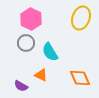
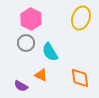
orange diamond: rotated 15 degrees clockwise
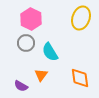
orange triangle: rotated 40 degrees clockwise
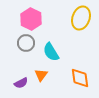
cyan semicircle: moved 1 px right
purple semicircle: moved 3 px up; rotated 56 degrees counterclockwise
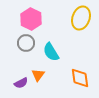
orange triangle: moved 3 px left
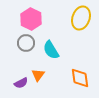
cyan semicircle: moved 2 px up
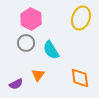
purple semicircle: moved 5 px left, 1 px down
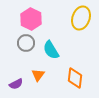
orange diamond: moved 5 px left; rotated 15 degrees clockwise
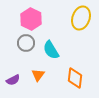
purple semicircle: moved 3 px left, 4 px up
